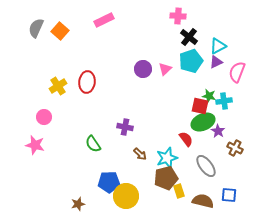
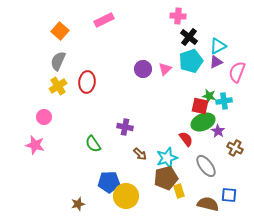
gray semicircle: moved 22 px right, 33 px down
brown semicircle: moved 5 px right, 3 px down
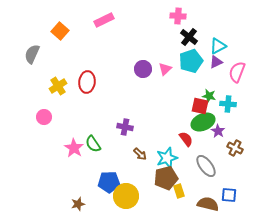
gray semicircle: moved 26 px left, 7 px up
cyan cross: moved 4 px right, 3 px down; rotated 14 degrees clockwise
pink star: moved 39 px right, 3 px down; rotated 18 degrees clockwise
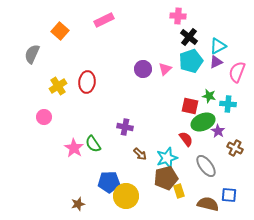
red square: moved 10 px left
